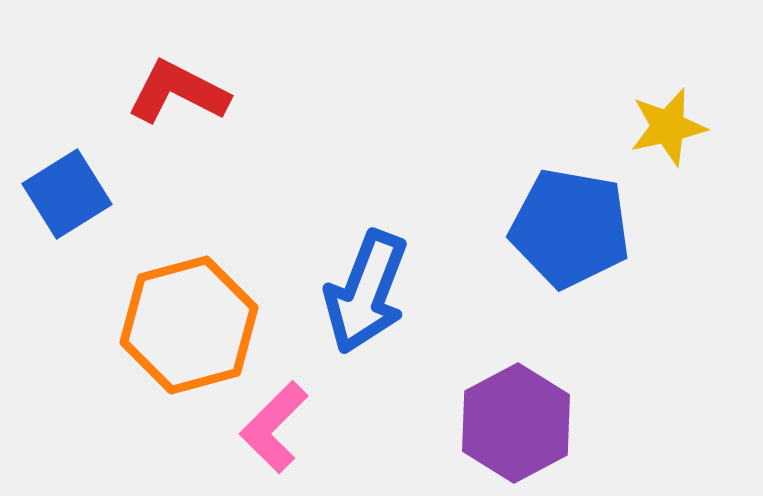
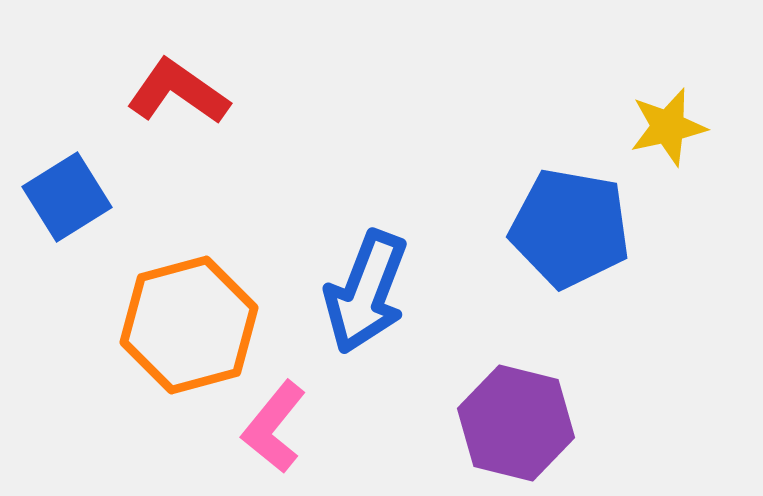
red L-shape: rotated 8 degrees clockwise
blue square: moved 3 px down
purple hexagon: rotated 18 degrees counterclockwise
pink L-shape: rotated 6 degrees counterclockwise
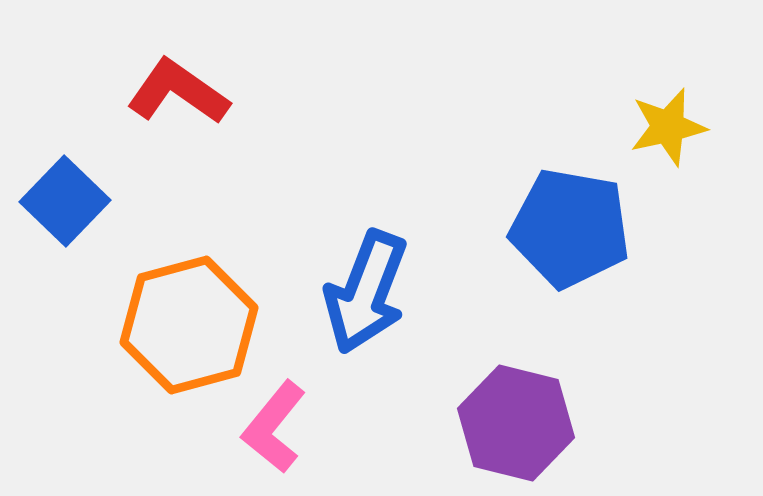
blue square: moved 2 px left, 4 px down; rotated 14 degrees counterclockwise
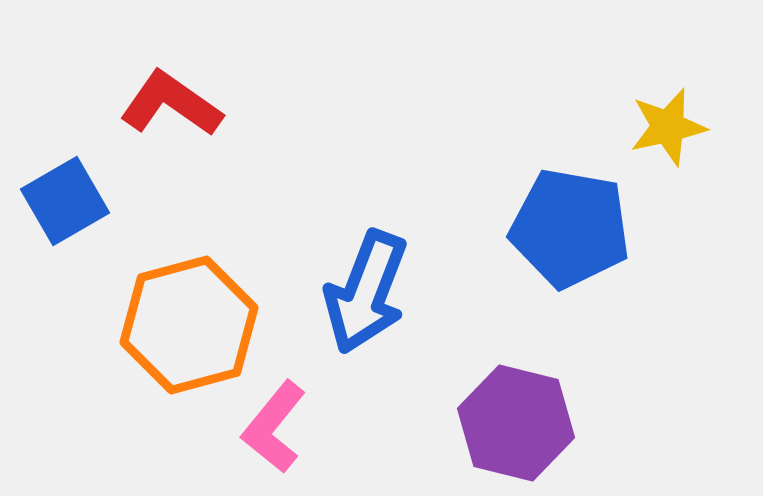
red L-shape: moved 7 px left, 12 px down
blue square: rotated 16 degrees clockwise
